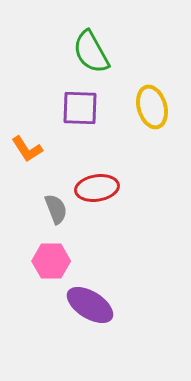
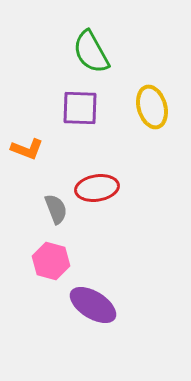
orange L-shape: rotated 36 degrees counterclockwise
pink hexagon: rotated 15 degrees clockwise
purple ellipse: moved 3 px right
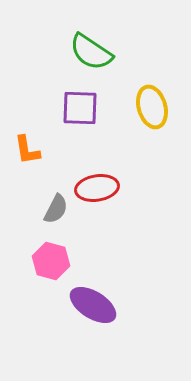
green semicircle: rotated 27 degrees counterclockwise
orange L-shape: moved 1 px down; rotated 60 degrees clockwise
gray semicircle: rotated 48 degrees clockwise
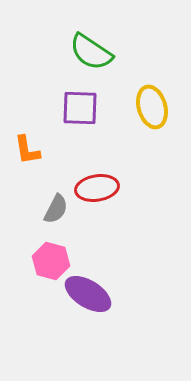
purple ellipse: moved 5 px left, 11 px up
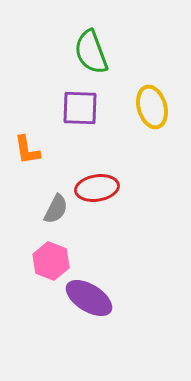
green semicircle: rotated 36 degrees clockwise
pink hexagon: rotated 6 degrees clockwise
purple ellipse: moved 1 px right, 4 px down
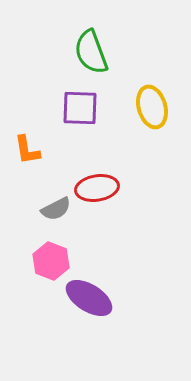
gray semicircle: rotated 36 degrees clockwise
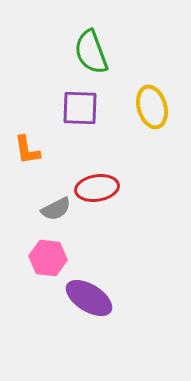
pink hexagon: moved 3 px left, 3 px up; rotated 15 degrees counterclockwise
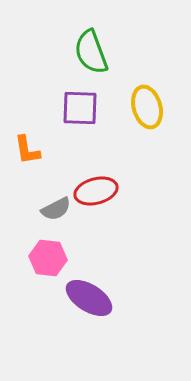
yellow ellipse: moved 5 px left
red ellipse: moved 1 px left, 3 px down; rotated 6 degrees counterclockwise
